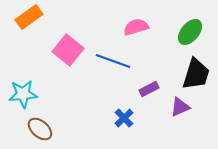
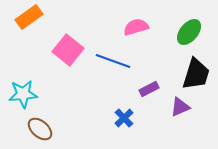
green ellipse: moved 1 px left
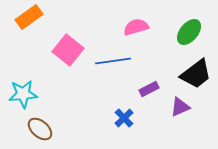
blue line: rotated 28 degrees counterclockwise
black trapezoid: rotated 36 degrees clockwise
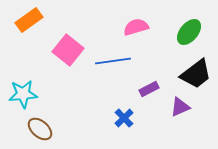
orange rectangle: moved 3 px down
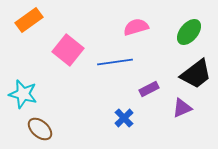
blue line: moved 2 px right, 1 px down
cyan star: rotated 20 degrees clockwise
purple triangle: moved 2 px right, 1 px down
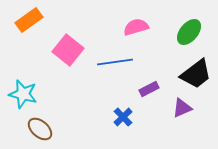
blue cross: moved 1 px left, 1 px up
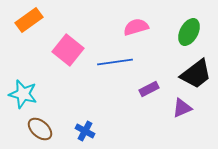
green ellipse: rotated 12 degrees counterclockwise
blue cross: moved 38 px left, 14 px down; rotated 18 degrees counterclockwise
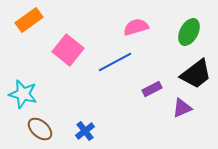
blue line: rotated 20 degrees counterclockwise
purple rectangle: moved 3 px right
blue cross: rotated 24 degrees clockwise
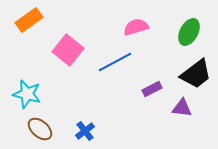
cyan star: moved 4 px right
purple triangle: rotated 30 degrees clockwise
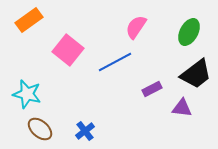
pink semicircle: rotated 40 degrees counterclockwise
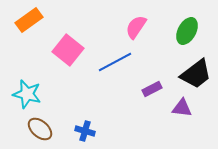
green ellipse: moved 2 px left, 1 px up
blue cross: rotated 36 degrees counterclockwise
